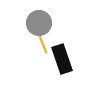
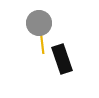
yellow line: rotated 15 degrees clockwise
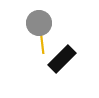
black rectangle: rotated 64 degrees clockwise
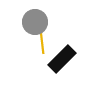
gray circle: moved 4 px left, 1 px up
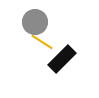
yellow line: rotated 50 degrees counterclockwise
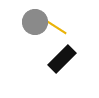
yellow line: moved 14 px right, 15 px up
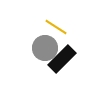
gray circle: moved 10 px right, 26 px down
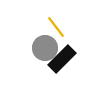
yellow line: rotated 20 degrees clockwise
